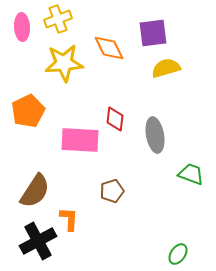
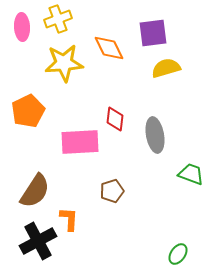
pink rectangle: moved 2 px down; rotated 6 degrees counterclockwise
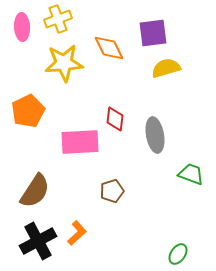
orange L-shape: moved 8 px right, 14 px down; rotated 45 degrees clockwise
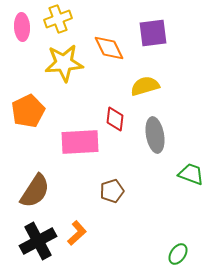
yellow semicircle: moved 21 px left, 18 px down
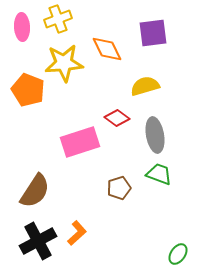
orange diamond: moved 2 px left, 1 px down
orange pentagon: moved 21 px up; rotated 24 degrees counterclockwise
red diamond: moved 2 px right, 1 px up; rotated 60 degrees counterclockwise
pink rectangle: rotated 15 degrees counterclockwise
green trapezoid: moved 32 px left
brown pentagon: moved 7 px right, 3 px up
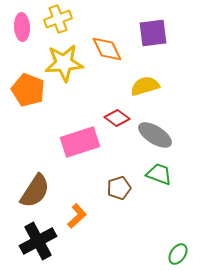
gray ellipse: rotated 48 degrees counterclockwise
orange L-shape: moved 17 px up
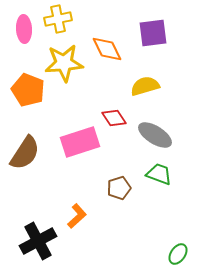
yellow cross: rotated 8 degrees clockwise
pink ellipse: moved 2 px right, 2 px down
red diamond: moved 3 px left; rotated 20 degrees clockwise
brown semicircle: moved 10 px left, 38 px up
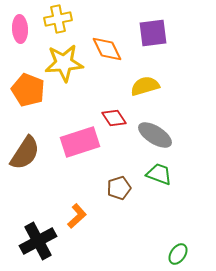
pink ellipse: moved 4 px left
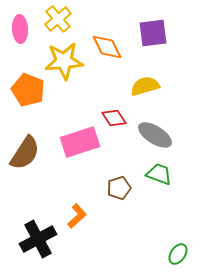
yellow cross: rotated 28 degrees counterclockwise
orange diamond: moved 2 px up
yellow star: moved 2 px up
black cross: moved 2 px up
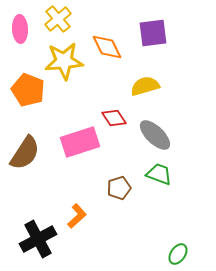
gray ellipse: rotated 12 degrees clockwise
